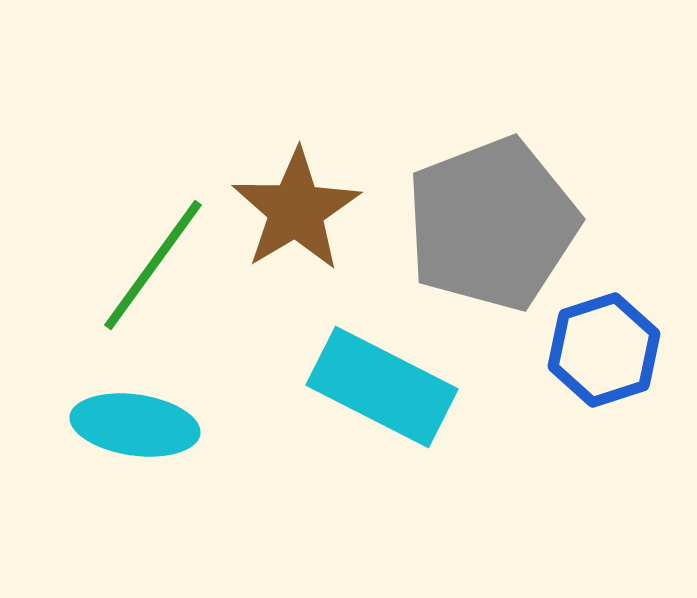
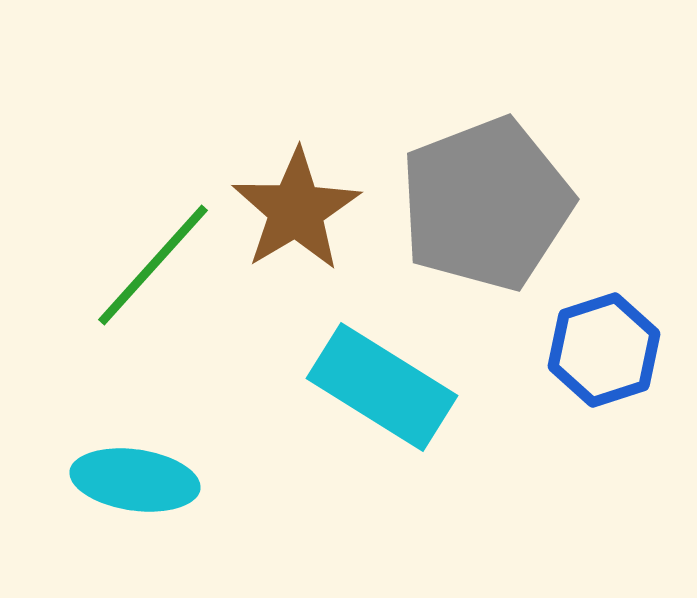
gray pentagon: moved 6 px left, 20 px up
green line: rotated 6 degrees clockwise
cyan rectangle: rotated 5 degrees clockwise
cyan ellipse: moved 55 px down
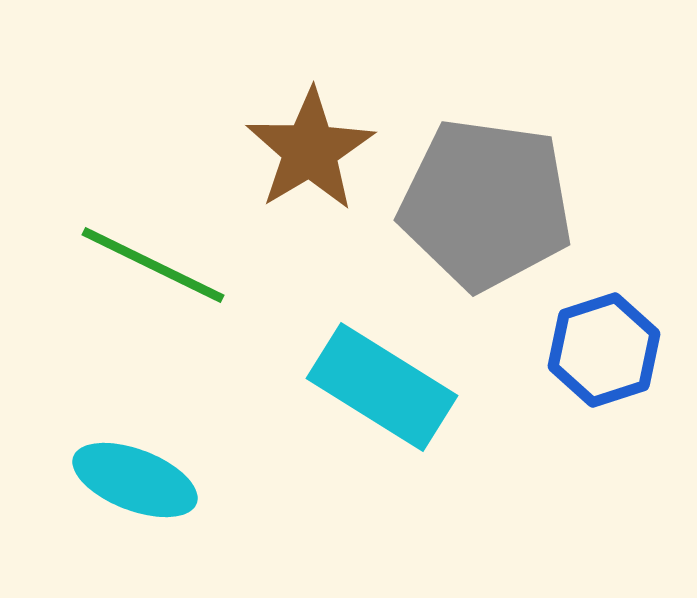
gray pentagon: rotated 29 degrees clockwise
brown star: moved 14 px right, 60 px up
green line: rotated 74 degrees clockwise
cyan ellipse: rotated 13 degrees clockwise
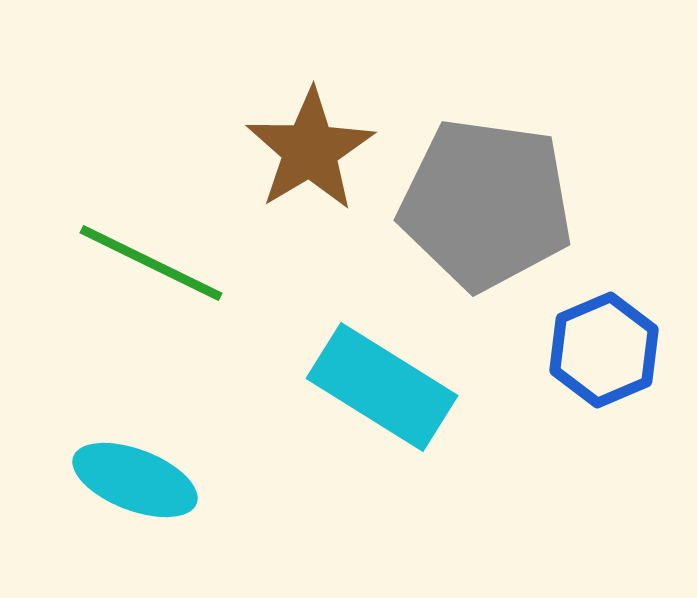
green line: moved 2 px left, 2 px up
blue hexagon: rotated 5 degrees counterclockwise
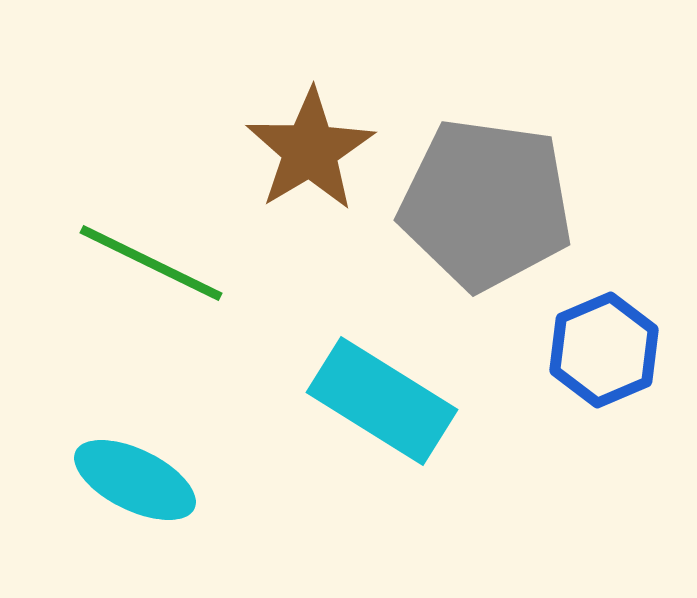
cyan rectangle: moved 14 px down
cyan ellipse: rotated 5 degrees clockwise
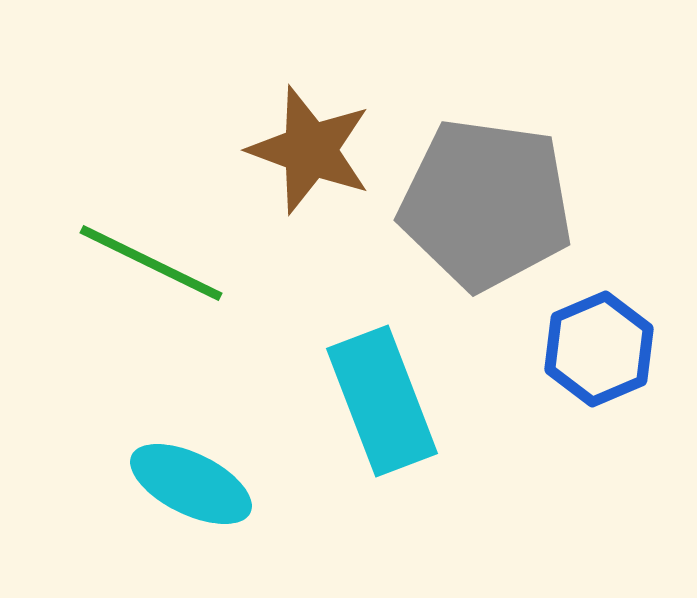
brown star: rotated 21 degrees counterclockwise
blue hexagon: moved 5 px left, 1 px up
cyan rectangle: rotated 37 degrees clockwise
cyan ellipse: moved 56 px right, 4 px down
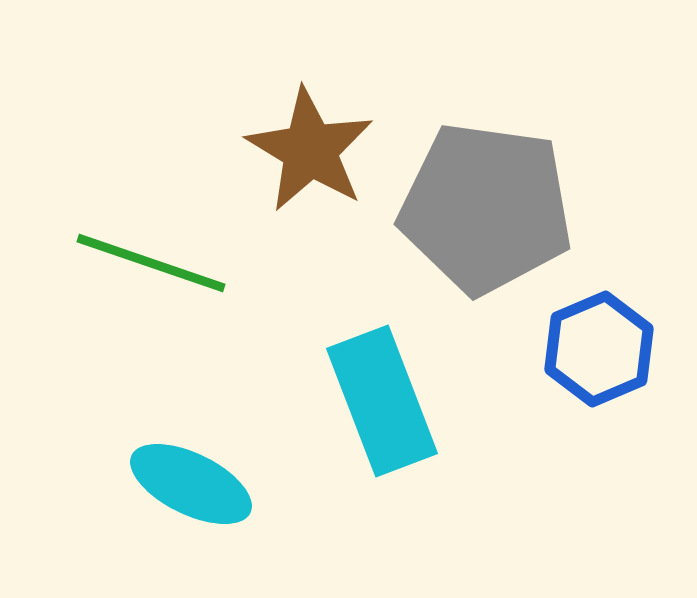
brown star: rotated 11 degrees clockwise
gray pentagon: moved 4 px down
green line: rotated 7 degrees counterclockwise
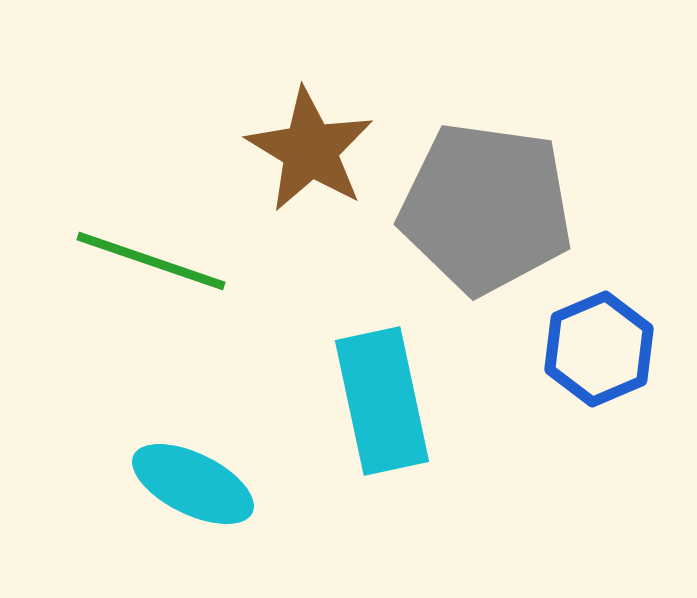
green line: moved 2 px up
cyan rectangle: rotated 9 degrees clockwise
cyan ellipse: moved 2 px right
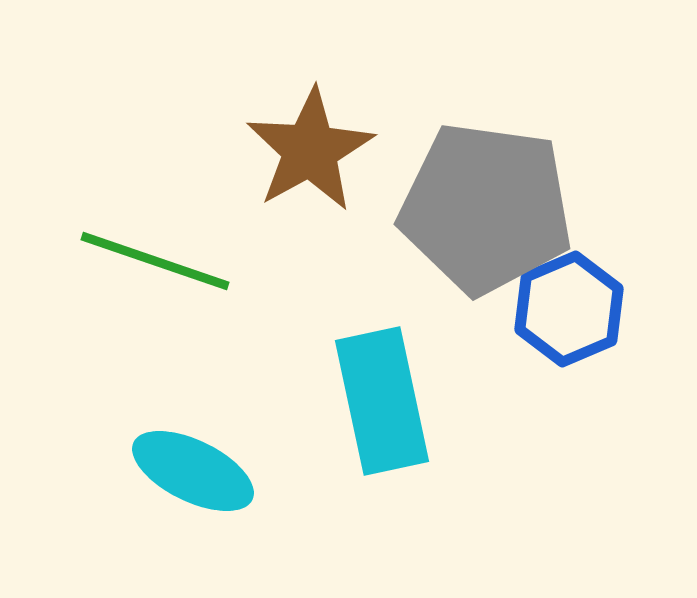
brown star: rotated 12 degrees clockwise
green line: moved 4 px right
blue hexagon: moved 30 px left, 40 px up
cyan ellipse: moved 13 px up
